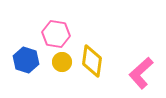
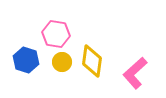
pink L-shape: moved 6 px left
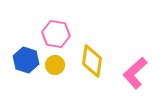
yellow circle: moved 7 px left, 3 px down
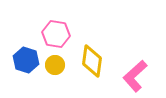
pink L-shape: moved 3 px down
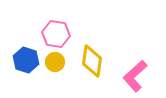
yellow circle: moved 3 px up
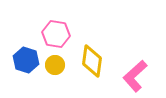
yellow circle: moved 3 px down
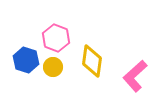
pink hexagon: moved 4 px down; rotated 12 degrees clockwise
yellow circle: moved 2 px left, 2 px down
